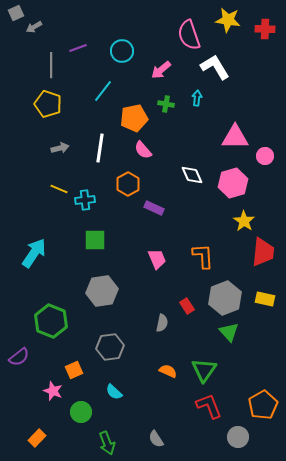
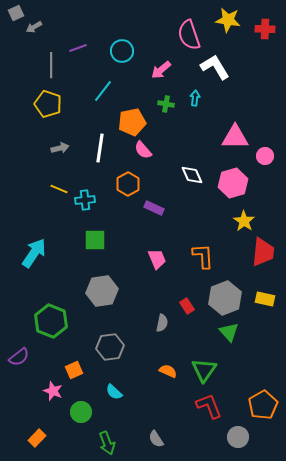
cyan arrow at (197, 98): moved 2 px left
orange pentagon at (134, 118): moved 2 px left, 4 px down
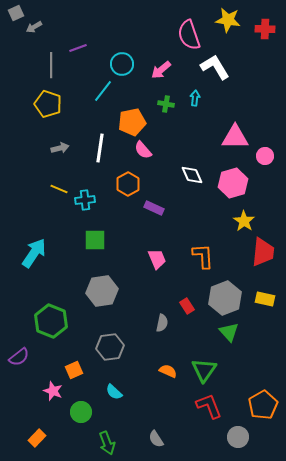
cyan circle at (122, 51): moved 13 px down
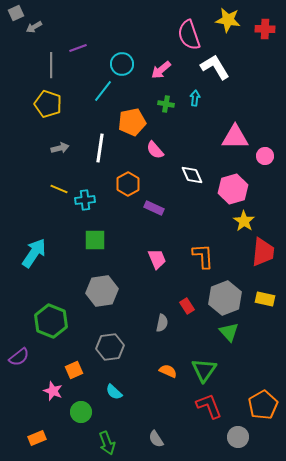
pink semicircle at (143, 150): moved 12 px right
pink hexagon at (233, 183): moved 6 px down
orange rectangle at (37, 438): rotated 24 degrees clockwise
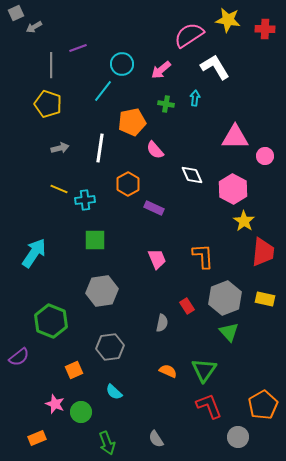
pink semicircle at (189, 35): rotated 76 degrees clockwise
pink hexagon at (233, 189): rotated 16 degrees counterclockwise
pink star at (53, 391): moved 2 px right, 13 px down
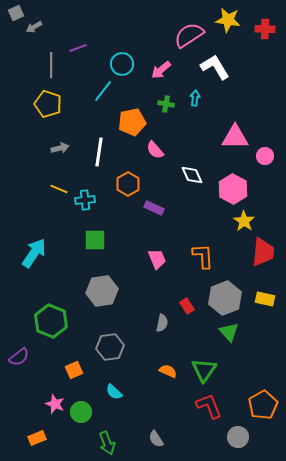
white line at (100, 148): moved 1 px left, 4 px down
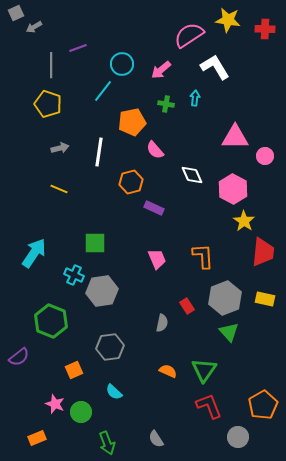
orange hexagon at (128, 184): moved 3 px right, 2 px up; rotated 15 degrees clockwise
cyan cross at (85, 200): moved 11 px left, 75 px down; rotated 30 degrees clockwise
green square at (95, 240): moved 3 px down
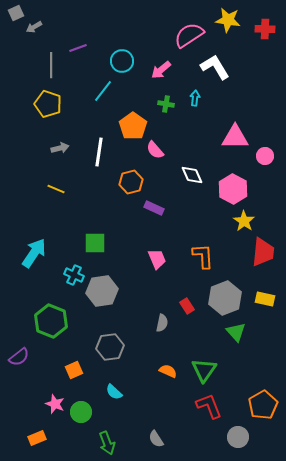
cyan circle at (122, 64): moved 3 px up
orange pentagon at (132, 122): moved 1 px right, 4 px down; rotated 24 degrees counterclockwise
yellow line at (59, 189): moved 3 px left
green triangle at (229, 332): moved 7 px right
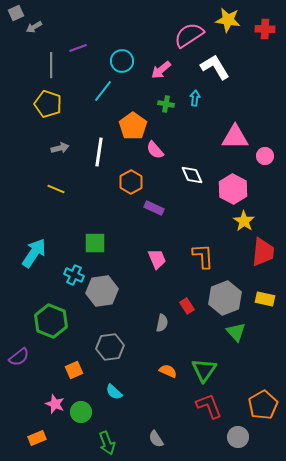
orange hexagon at (131, 182): rotated 15 degrees counterclockwise
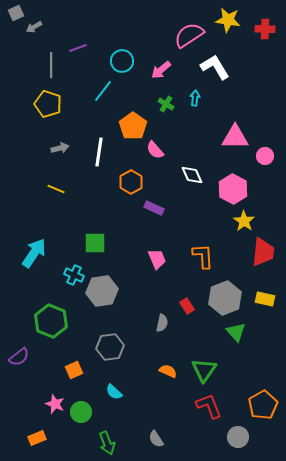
green cross at (166, 104): rotated 21 degrees clockwise
